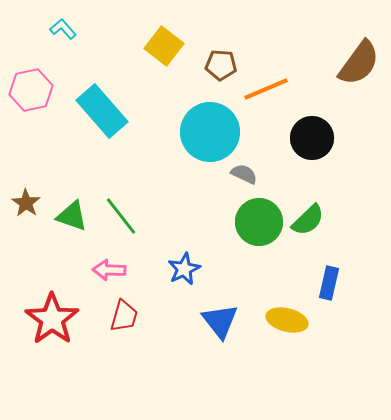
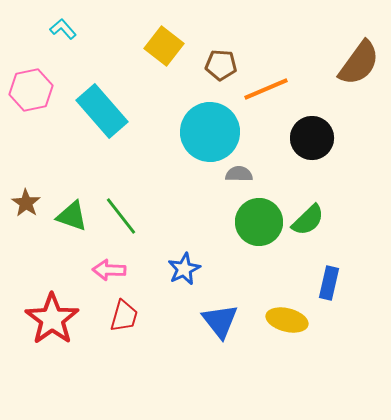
gray semicircle: moved 5 px left; rotated 24 degrees counterclockwise
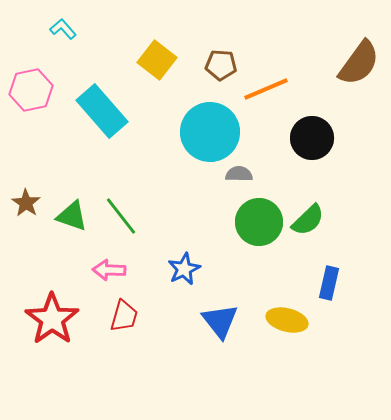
yellow square: moved 7 px left, 14 px down
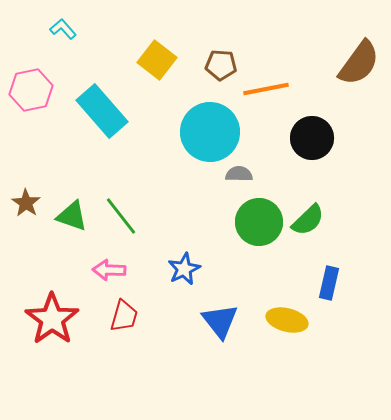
orange line: rotated 12 degrees clockwise
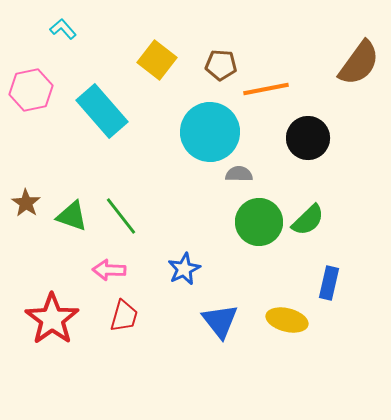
black circle: moved 4 px left
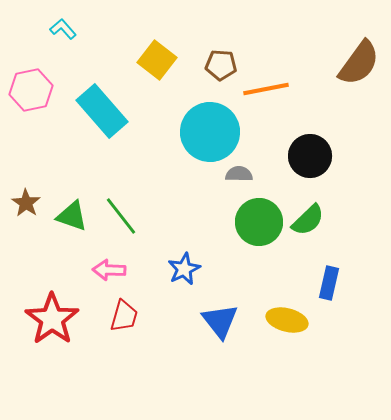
black circle: moved 2 px right, 18 px down
